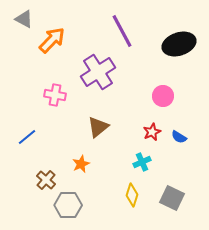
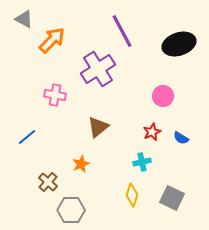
purple cross: moved 3 px up
blue semicircle: moved 2 px right, 1 px down
cyan cross: rotated 12 degrees clockwise
brown cross: moved 2 px right, 2 px down
gray hexagon: moved 3 px right, 5 px down
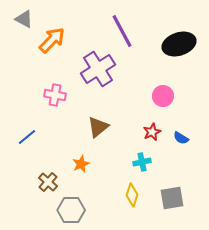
gray square: rotated 35 degrees counterclockwise
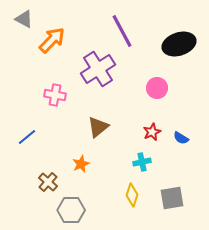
pink circle: moved 6 px left, 8 px up
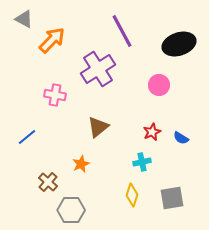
pink circle: moved 2 px right, 3 px up
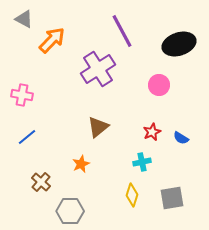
pink cross: moved 33 px left
brown cross: moved 7 px left
gray hexagon: moved 1 px left, 1 px down
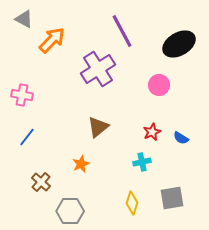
black ellipse: rotated 12 degrees counterclockwise
blue line: rotated 12 degrees counterclockwise
yellow diamond: moved 8 px down
